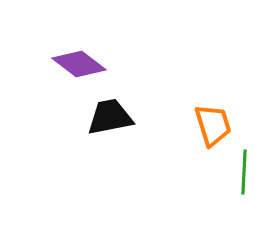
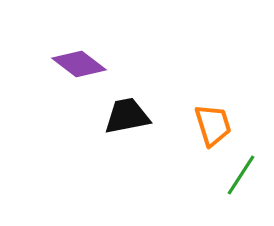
black trapezoid: moved 17 px right, 1 px up
green line: moved 3 px left, 3 px down; rotated 30 degrees clockwise
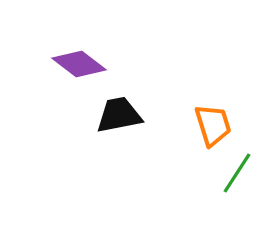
black trapezoid: moved 8 px left, 1 px up
green line: moved 4 px left, 2 px up
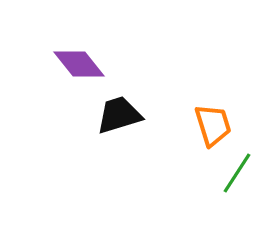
purple diamond: rotated 14 degrees clockwise
black trapezoid: rotated 6 degrees counterclockwise
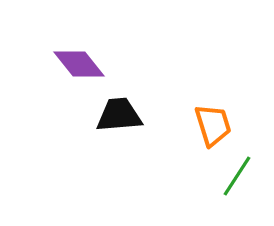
black trapezoid: rotated 12 degrees clockwise
green line: moved 3 px down
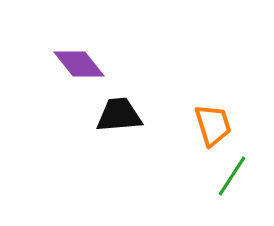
green line: moved 5 px left
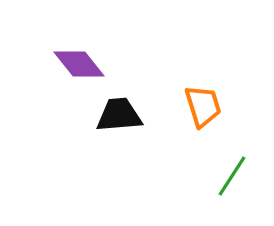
orange trapezoid: moved 10 px left, 19 px up
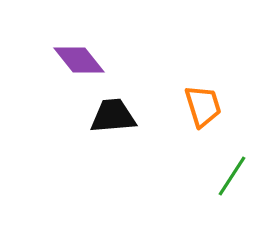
purple diamond: moved 4 px up
black trapezoid: moved 6 px left, 1 px down
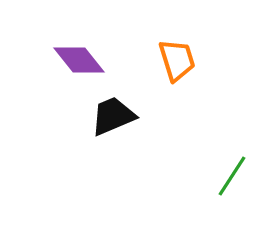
orange trapezoid: moved 26 px left, 46 px up
black trapezoid: rotated 18 degrees counterclockwise
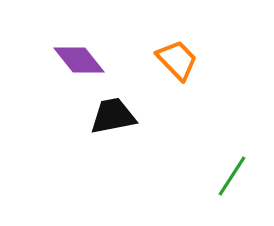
orange trapezoid: rotated 27 degrees counterclockwise
black trapezoid: rotated 12 degrees clockwise
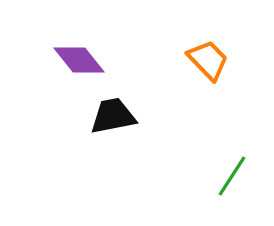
orange trapezoid: moved 31 px right
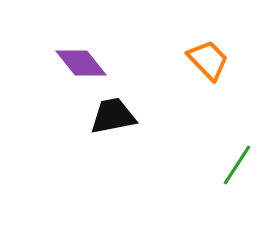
purple diamond: moved 2 px right, 3 px down
green line: moved 5 px right, 11 px up
